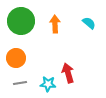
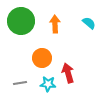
orange circle: moved 26 px right
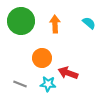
red arrow: rotated 54 degrees counterclockwise
gray line: moved 1 px down; rotated 32 degrees clockwise
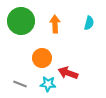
cyan semicircle: rotated 64 degrees clockwise
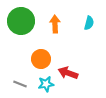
orange circle: moved 1 px left, 1 px down
cyan star: moved 2 px left; rotated 14 degrees counterclockwise
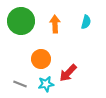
cyan semicircle: moved 3 px left, 1 px up
red arrow: rotated 66 degrees counterclockwise
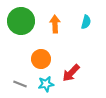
red arrow: moved 3 px right
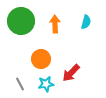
gray line: rotated 40 degrees clockwise
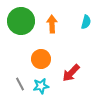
orange arrow: moved 3 px left
cyan star: moved 5 px left, 2 px down
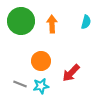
orange circle: moved 2 px down
gray line: rotated 40 degrees counterclockwise
